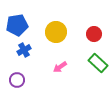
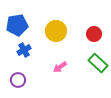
yellow circle: moved 1 px up
purple circle: moved 1 px right
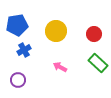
pink arrow: rotated 64 degrees clockwise
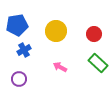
purple circle: moved 1 px right, 1 px up
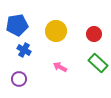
blue cross: rotated 32 degrees counterclockwise
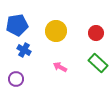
red circle: moved 2 px right, 1 px up
purple circle: moved 3 px left
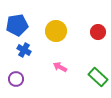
red circle: moved 2 px right, 1 px up
green rectangle: moved 14 px down
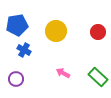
pink arrow: moved 3 px right, 6 px down
